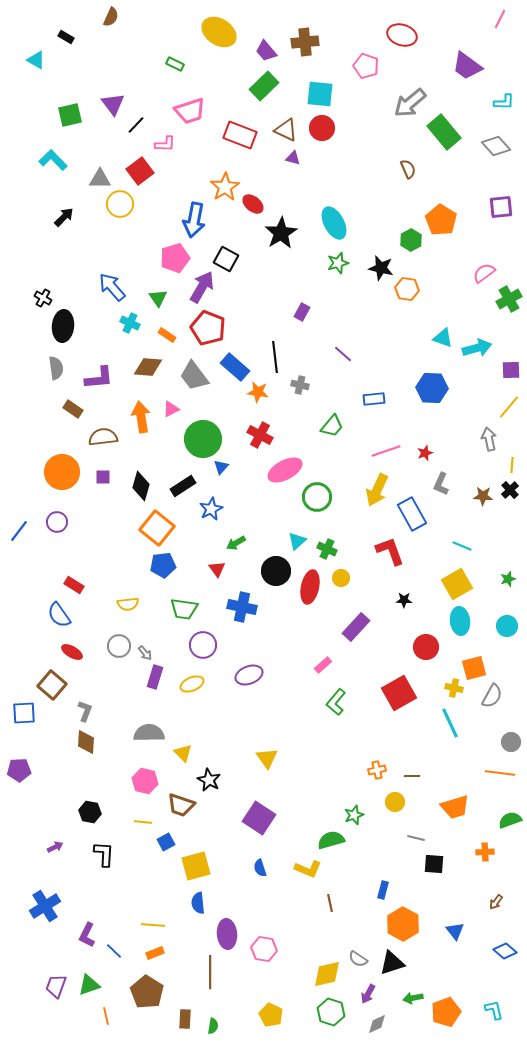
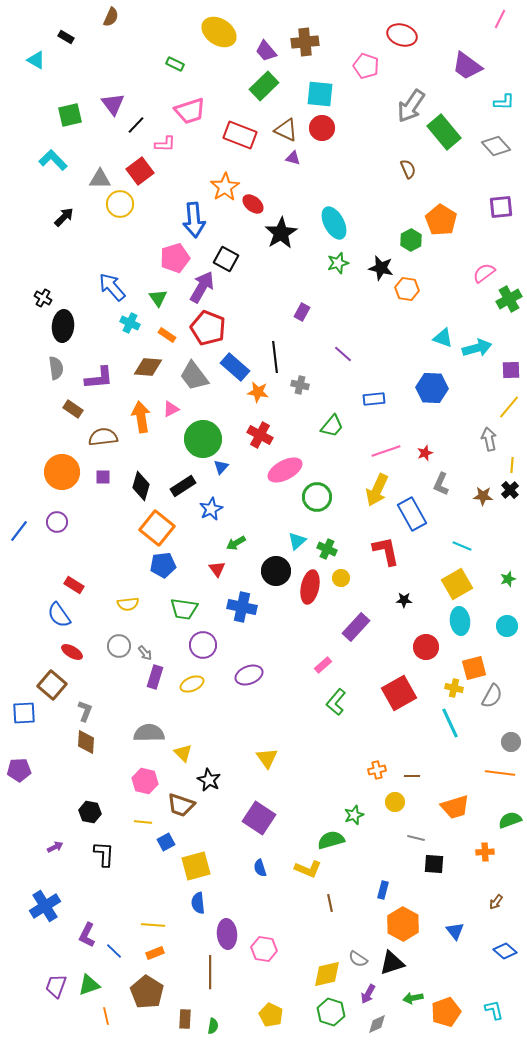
gray arrow at (410, 103): moved 1 px right, 3 px down; rotated 16 degrees counterclockwise
blue arrow at (194, 220): rotated 16 degrees counterclockwise
red L-shape at (390, 551): moved 4 px left; rotated 8 degrees clockwise
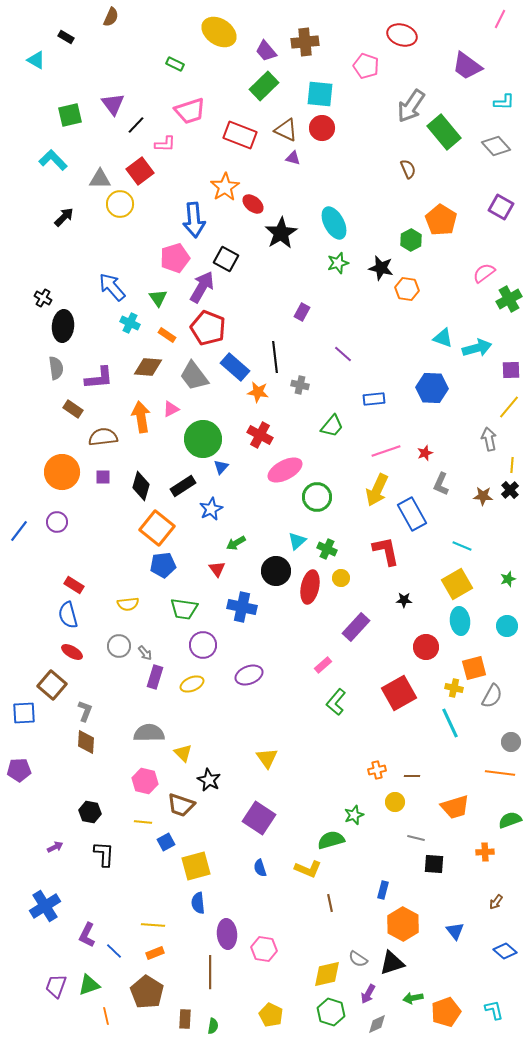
purple square at (501, 207): rotated 35 degrees clockwise
blue semicircle at (59, 615): moved 9 px right; rotated 20 degrees clockwise
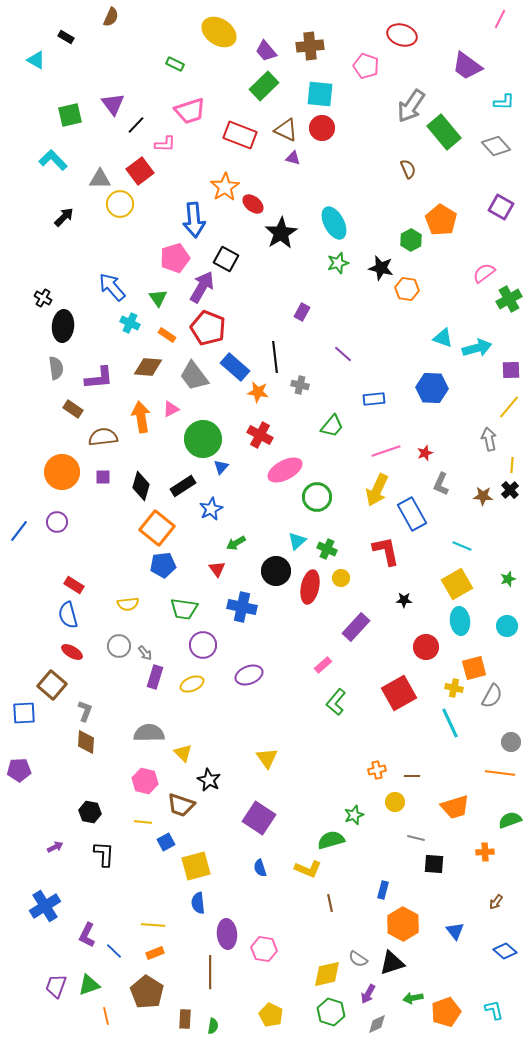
brown cross at (305, 42): moved 5 px right, 4 px down
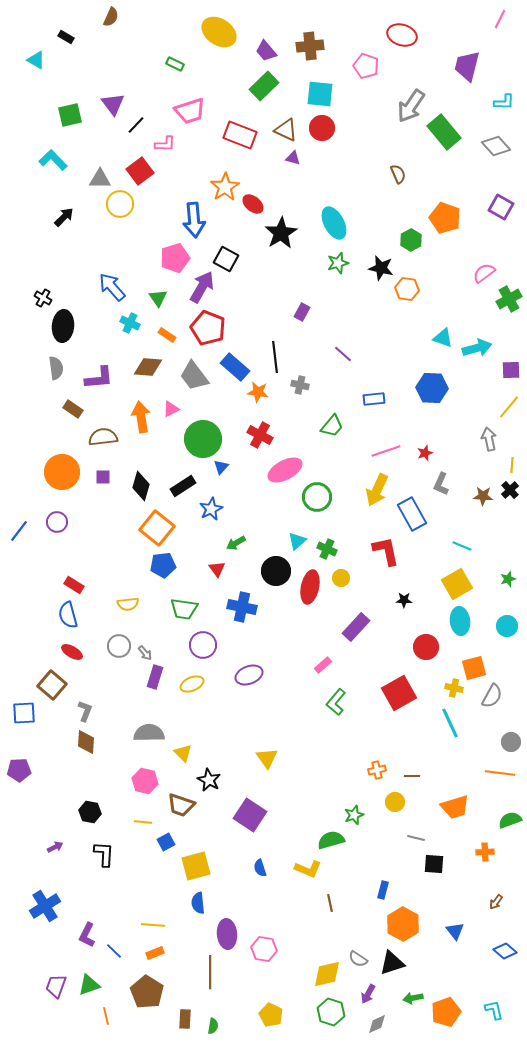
purple trapezoid at (467, 66): rotated 68 degrees clockwise
brown semicircle at (408, 169): moved 10 px left, 5 px down
orange pentagon at (441, 220): moved 4 px right, 2 px up; rotated 12 degrees counterclockwise
purple square at (259, 818): moved 9 px left, 3 px up
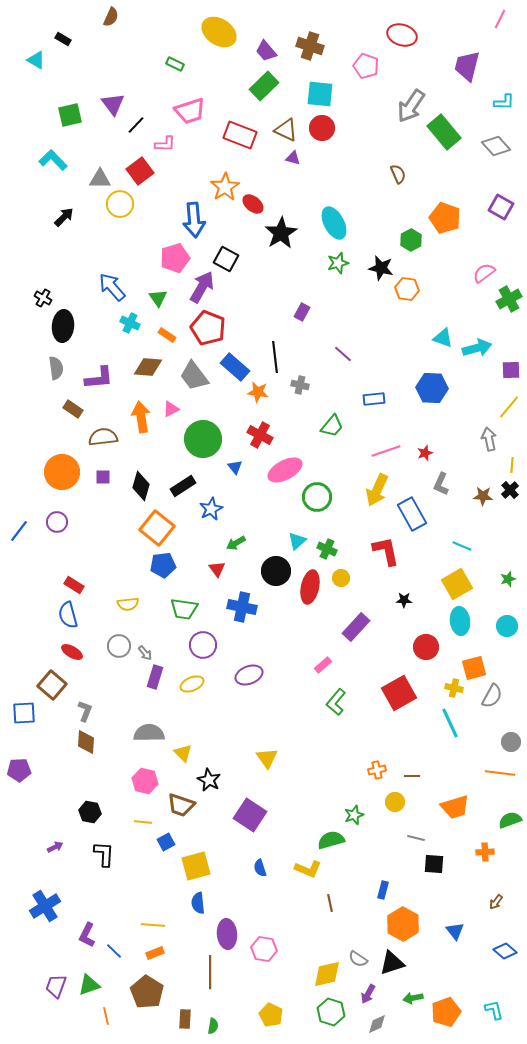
black rectangle at (66, 37): moved 3 px left, 2 px down
brown cross at (310, 46): rotated 24 degrees clockwise
blue triangle at (221, 467): moved 14 px right; rotated 21 degrees counterclockwise
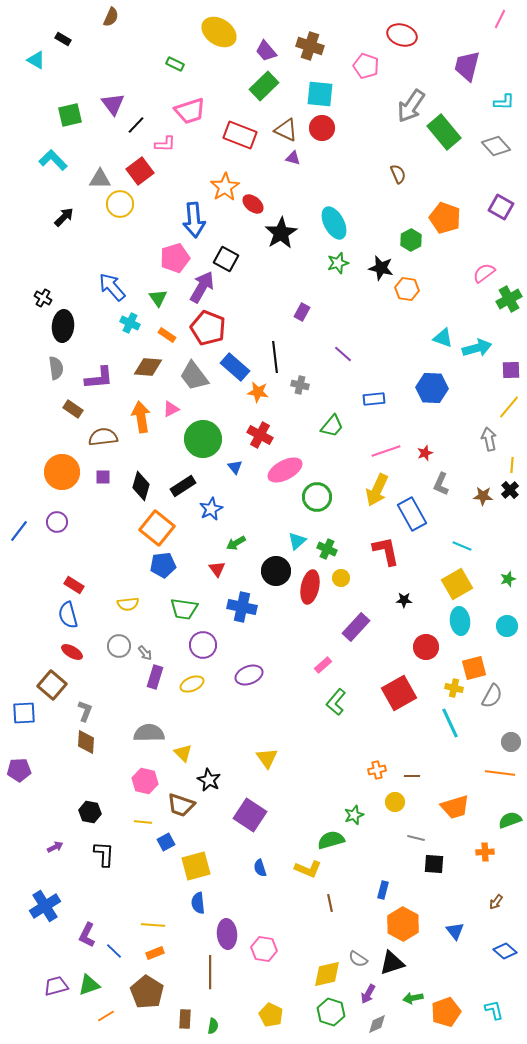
purple trapezoid at (56, 986): rotated 55 degrees clockwise
orange line at (106, 1016): rotated 72 degrees clockwise
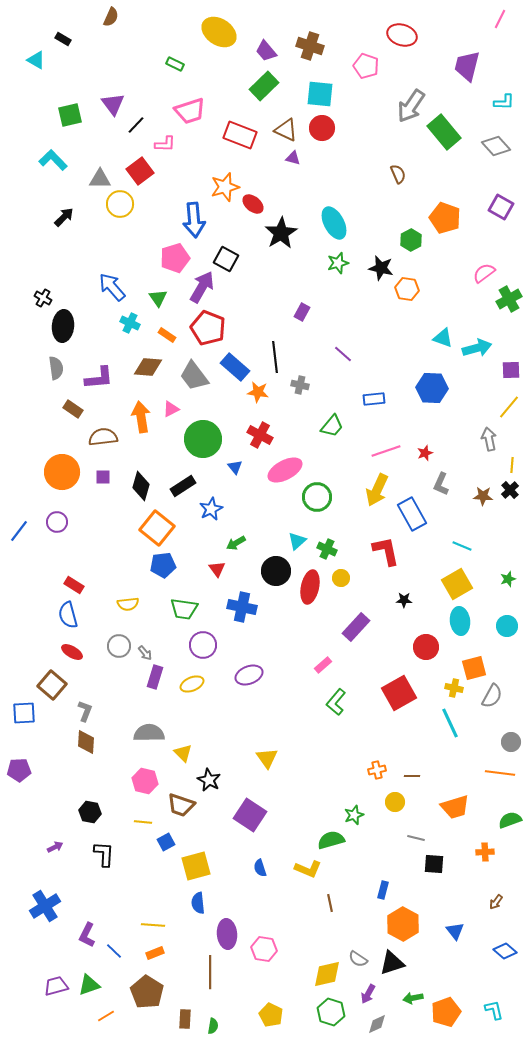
orange star at (225, 187): rotated 16 degrees clockwise
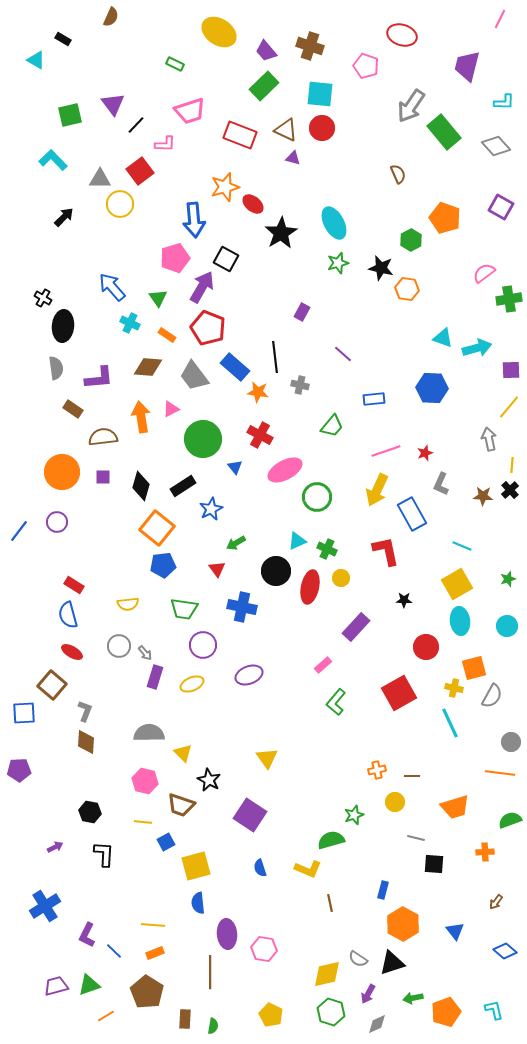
green cross at (509, 299): rotated 20 degrees clockwise
cyan triangle at (297, 541): rotated 18 degrees clockwise
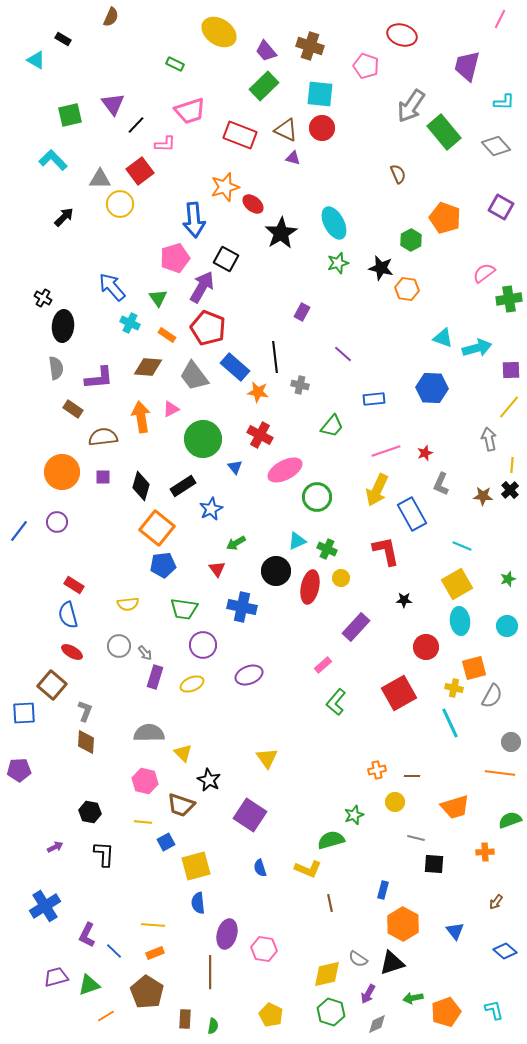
purple ellipse at (227, 934): rotated 20 degrees clockwise
purple trapezoid at (56, 986): moved 9 px up
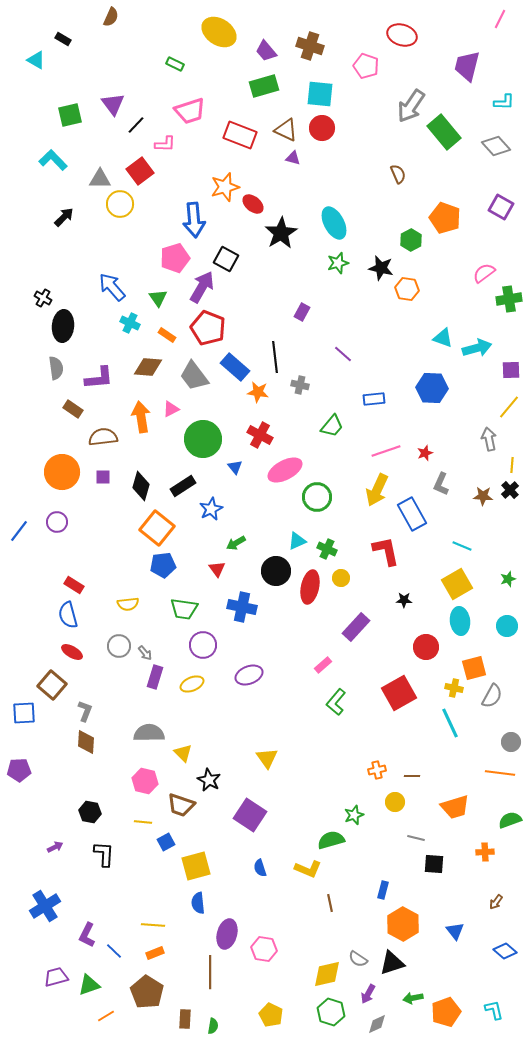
green rectangle at (264, 86): rotated 28 degrees clockwise
